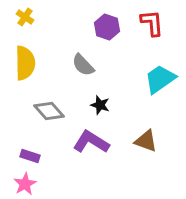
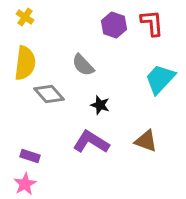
purple hexagon: moved 7 px right, 2 px up
yellow semicircle: rotated 8 degrees clockwise
cyan trapezoid: rotated 12 degrees counterclockwise
gray diamond: moved 17 px up
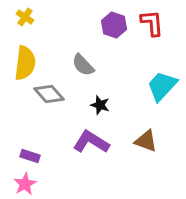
cyan trapezoid: moved 2 px right, 7 px down
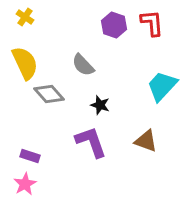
yellow semicircle: rotated 32 degrees counterclockwise
purple L-shape: rotated 39 degrees clockwise
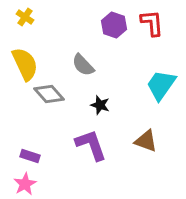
yellow semicircle: moved 1 px down
cyan trapezoid: moved 1 px left, 1 px up; rotated 8 degrees counterclockwise
purple L-shape: moved 3 px down
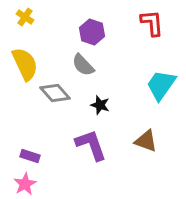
purple hexagon: moved 22 px left, 7 px down
gray diamond: moved 6 px right, 1 px up
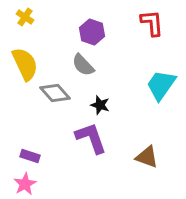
brown triangle: moved 1 px right, 16 px down
purple L-shape: moved 7 px up
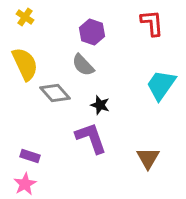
brown triangle: moved 1 px right, 1 px down; rotated 40 degrees clockwise
